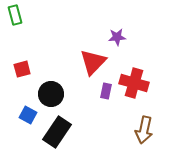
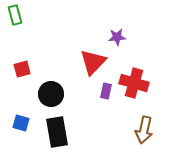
blue square: moved 7 px left, 8 px down; rotated 12 degrees counterclockwise
black rectangle: rotated 44 degrees counterclockwise
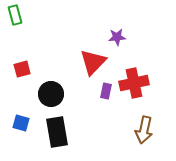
red cross: rotated 28 degrees counterclockwise
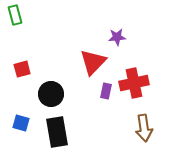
brown arrow: moved 2 px up; rotated 20 degrees counterclockwise
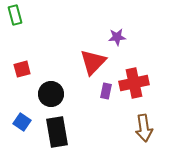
blue square: moved 1 px right, 1 px up; rotated 18 degrees clockwise
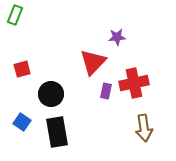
green rectangle: rotated 36 degrees clockwise
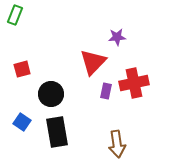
brown arrow: moved 27 px left, 16 px down
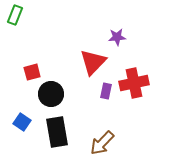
red square: moved 10 px right, 3 px down
brown arrow: moved 15 px left, 1 px up; rotated 52 degrees clockwise
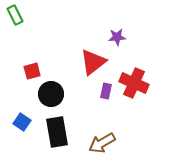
green rectangle: rotated 48 degrees counterclockwise
red triangle: rotated 8 degrees clockwise
red square: moved 1 px up
red cross: rotated 36 degrees clockwise
brown arrow: rotated 16 degrees clockwise
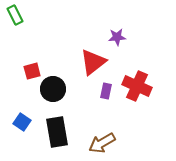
red cross: moved 3 px right, 3 px down
black circle: moved 2 px right, 5 px up
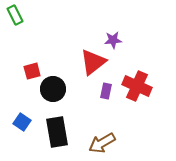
purple star: moved 4 px left, 3 px down
